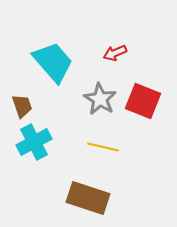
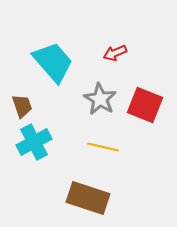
red square: moved 2 px right, 4 px down
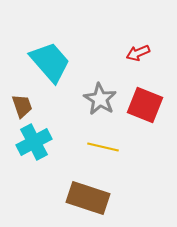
red arrow: moved 23 px right
cyan trapezoid: moved 3 px left
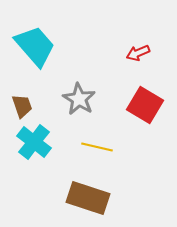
cyan trapezoid: moved 15 px left, 16 px up
gray star: moved 21 px left
red square: rotated 9 degrees clockwise
cyan cross: rotated 24 degrees counterclockwise
yellow line: moved 6 px left
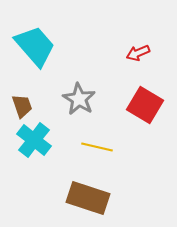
cyan cross: moved 2 px up
